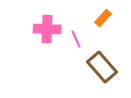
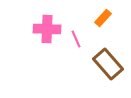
brown rectangle: moved 6 px right, 3 px up
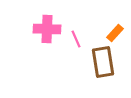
orange rectangle: moved 12 px right, 15 px down
brown rectangle: moved 5 px left, 2 px up; rotated 32 degrees clockwise
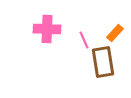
pink line: moved 8 px right, 1 px down
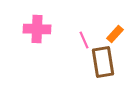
pink cross: moved 10 px left
orange rectangle: moved 1 px down
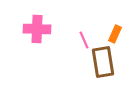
orange rectangle: rotated 18 degrees counterclockwise
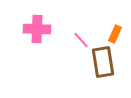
pink line: moved 3 px left; rotated 18 degrees counterclockwise
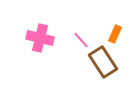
pink cross: moved 3 px right, 9 px down; rotated 12 degrees clockwise
brown rectangle: rotated 24 degrees counterclockwise
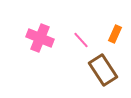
pink cross: rotated 8 degrees clockwise
brown rectangle: moved 8 px down
